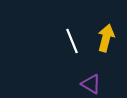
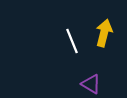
yellow arrow: moved 2 px left, 5 px up
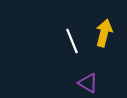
purple triangle: moved 3 px left, 1 px up
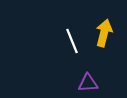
purple triangle: rotated 35 degrees counterclockwise
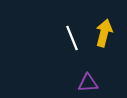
white line: moved 3 px up
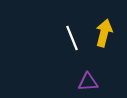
purple triangle: moved 1 px up
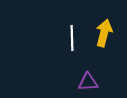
white line: rotated 20 degrees clockwise
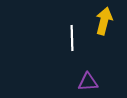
yellow arrow: moved 12 px up
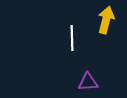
yellow arrow: moved 2 px right, 1 px up
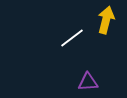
white line: rotated 55 degrees clockwise
